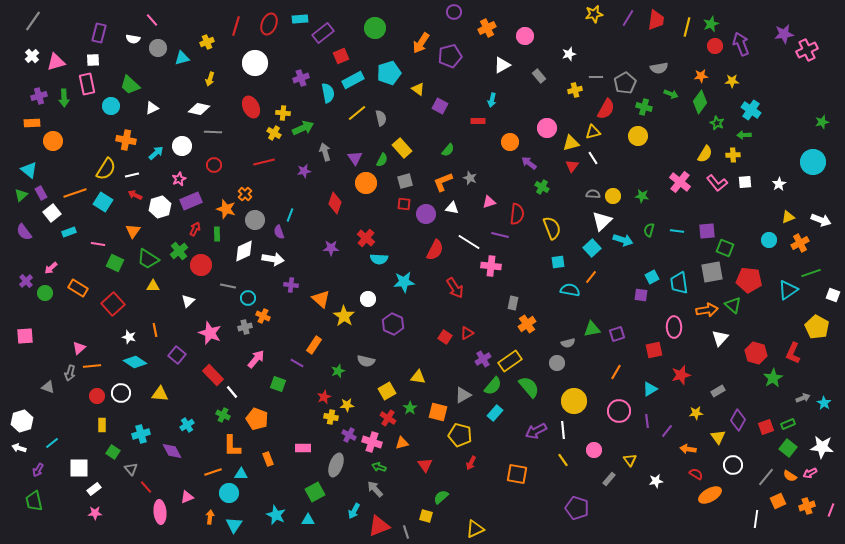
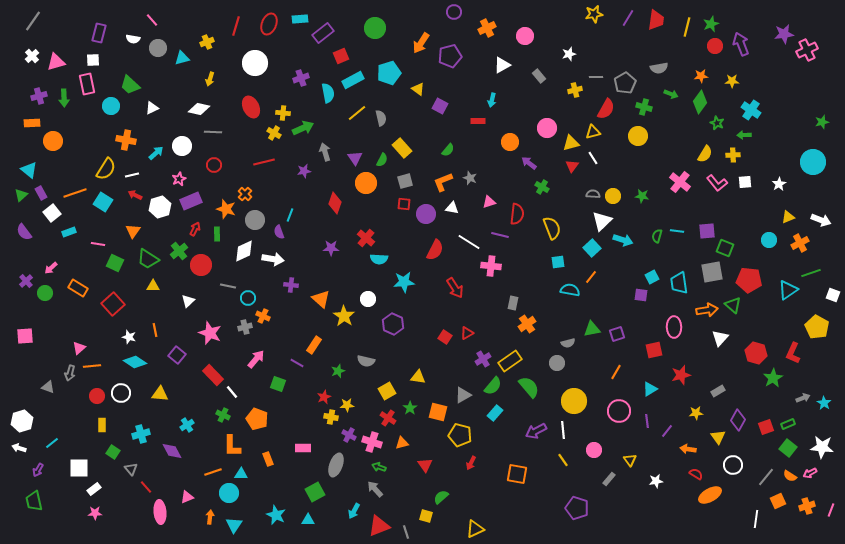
green semicircle at (649, 230): moved 8 px right, 6 px down
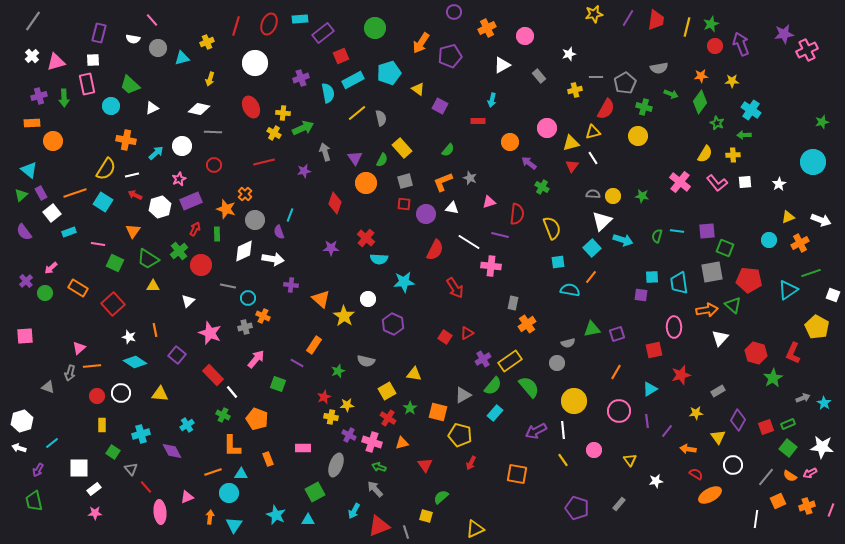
cyan square at (652, 277): rotated 24 degrees clockwise
yellow triangle at (418, 377): moved 4 px left, 3 px up
gray rectangle at (609, 479): moved 10 px right, 25 px down
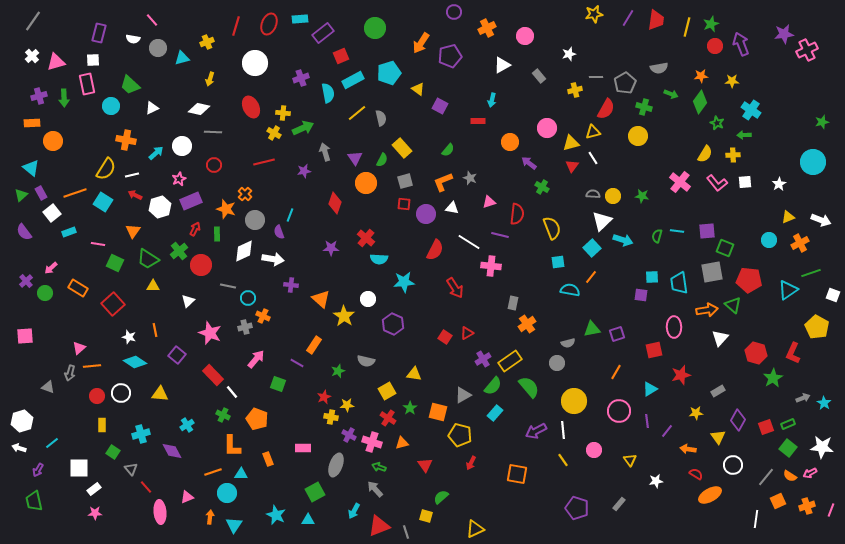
cyan triangle at (29, 170): moved 2 px right, 2 px up
cyan circle at (229, 493): moved 2 px left
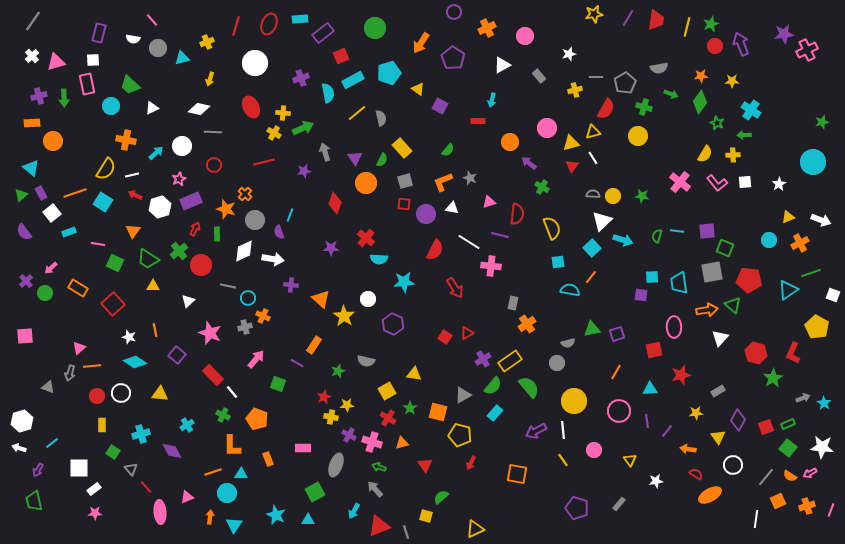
purple pentagon at (450, 56): moved 3 px right, 2 px down; rotated 25 degrees counterclockwise
cyan triangle at (650, 389): rotated 28 degrees clockwise
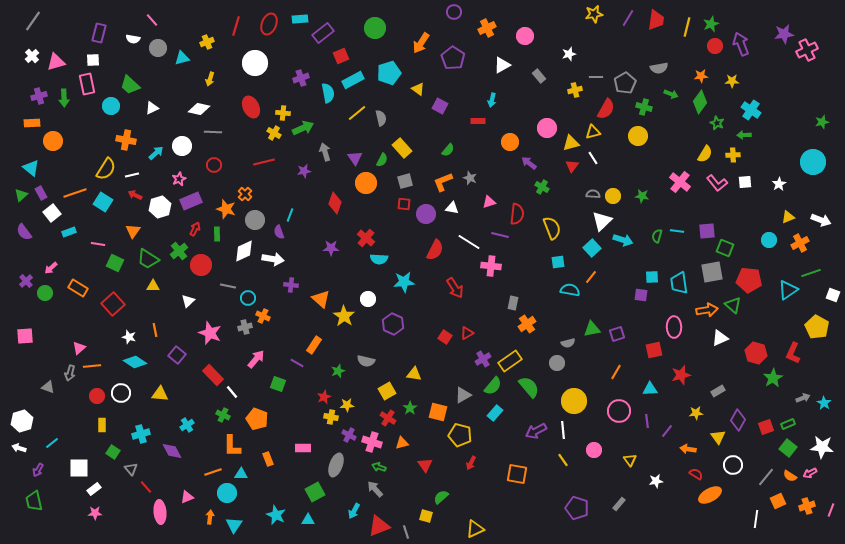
white triangle at (720, 338): rotated 24 degrees clockwise
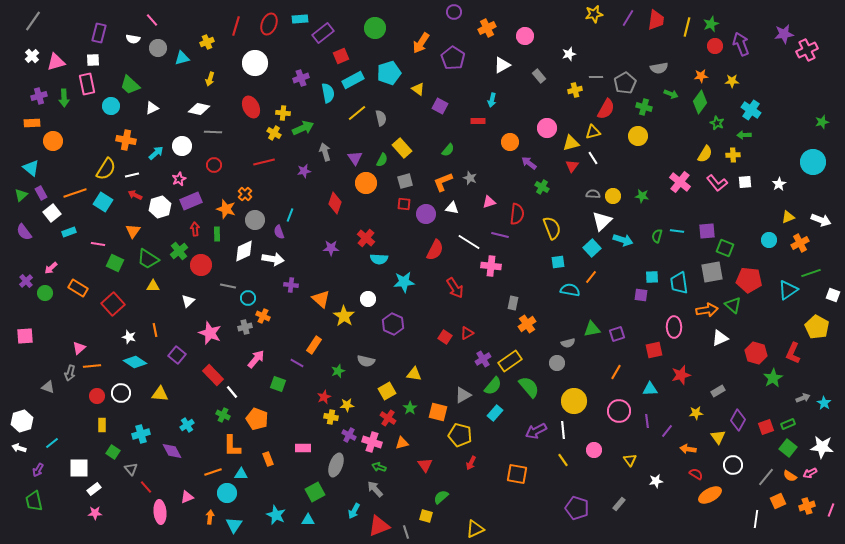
red arrow at (195, 229): rotated 32 degrees counterclockwise
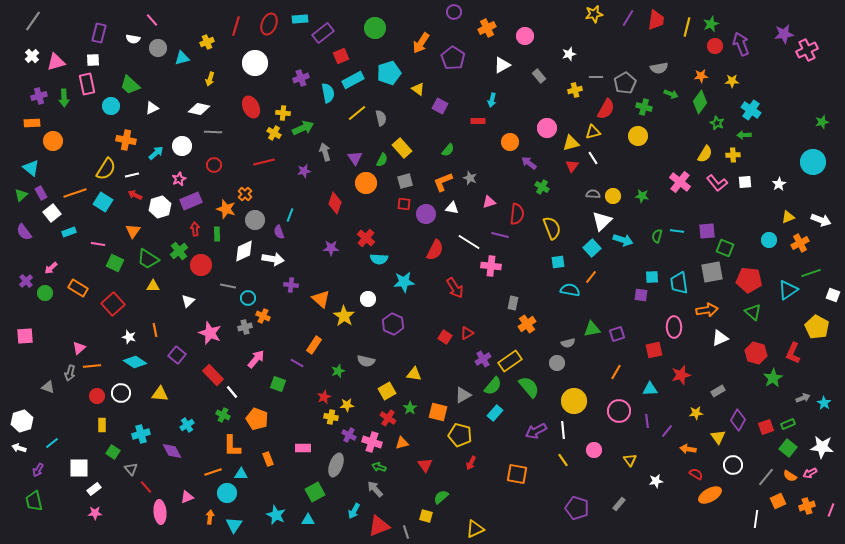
green triangle at (733, 305): moved 20 px right, 7 px down
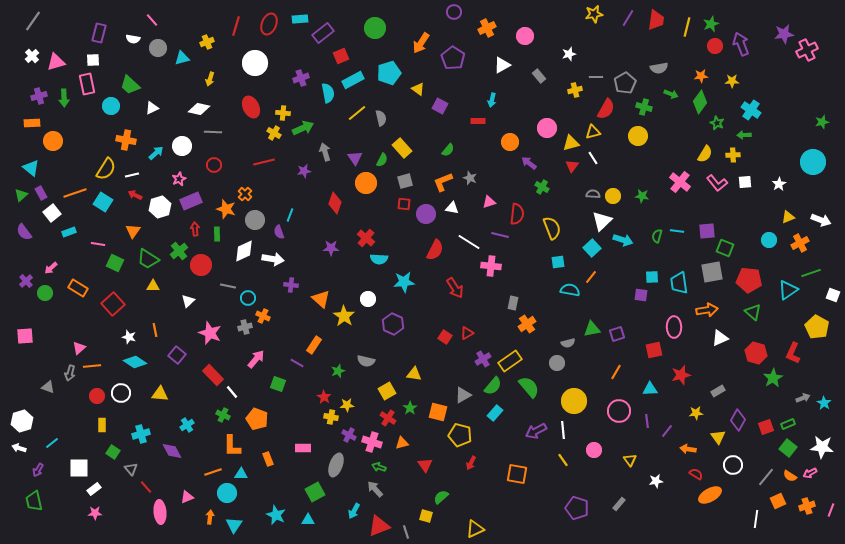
red star at (324, 397): rotated 16 degrees counterclockwise
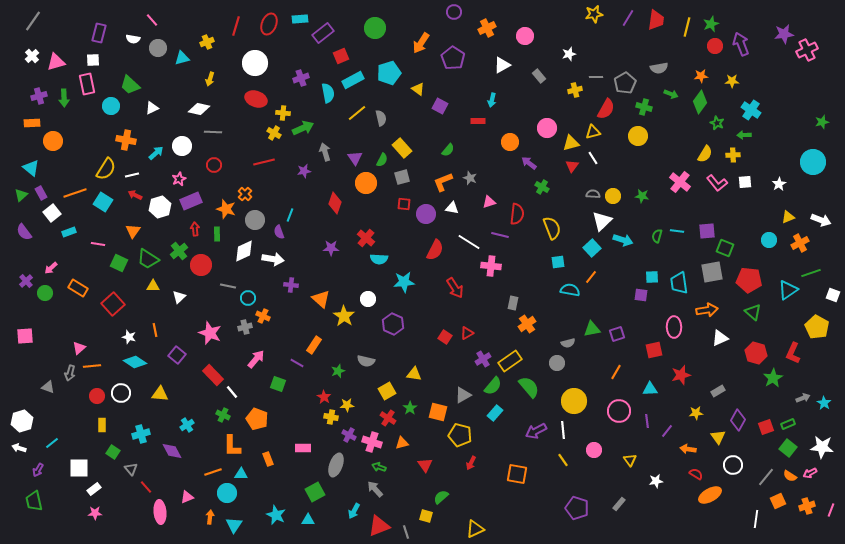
red ellipse at (251, 107): moved 5 px right, 8 px up; rotated 45 degrees counterclockwise
gray square at (405, 181): moved 3 px left, 4 px up
green square at (115, 263): moved 4 px right
white triangle at (188, 301): moved 9 px left, 4 px up
